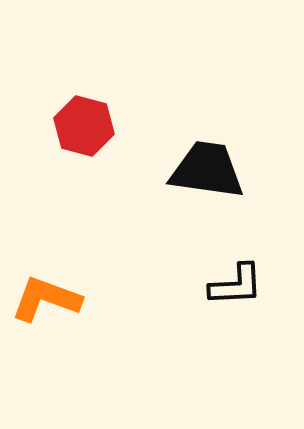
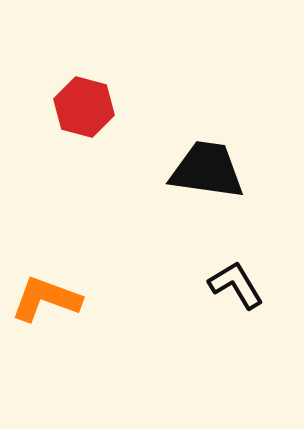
red hexagon: moved 19 px up
black L-shape: rotated 118 degrees counterclockwise
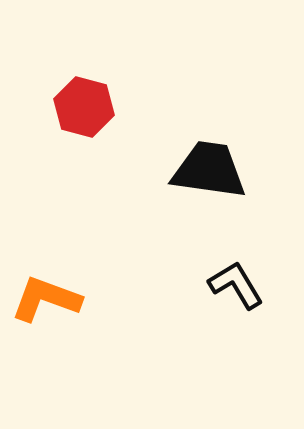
black trapezoid: moved 2 px right
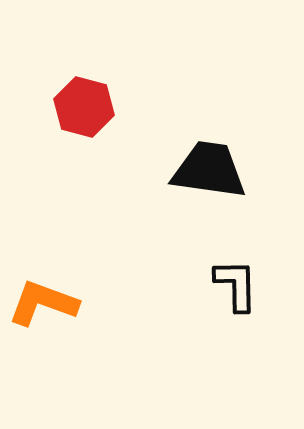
black L-shape: rotated 30 degrees clockwise
orange L-shape: moved 3 px left, 4 px down
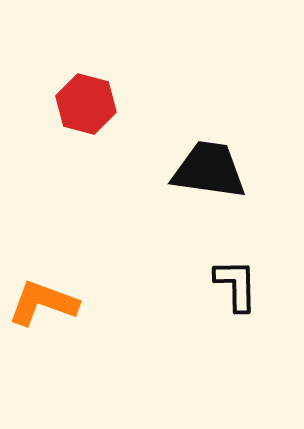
red hexagon: moved 2 px right, 3 px up
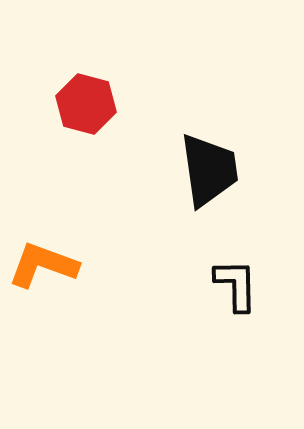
black trapezoid: rotated 74 degrees clockwise
orange L-shape: moved 38 px up
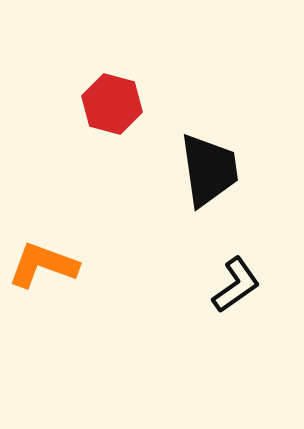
red hexagon: moved 26 px right
black L-shape: rotated 56 degrees clockwise
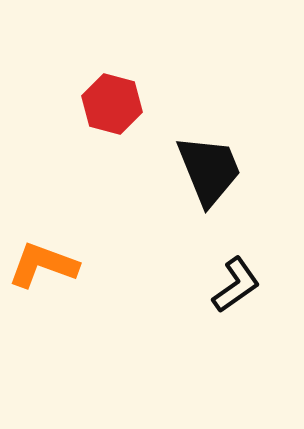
black trapezoid: rotated 14 degrees counterclockwise
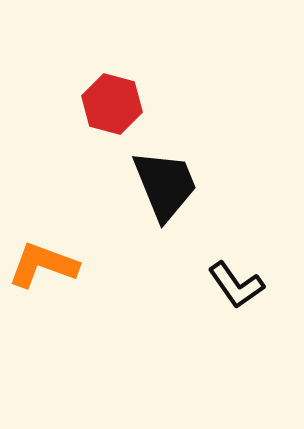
black trapezoid: moved 44 px left, 15 px down
black L-shape: rotated 90 degrees clockwise
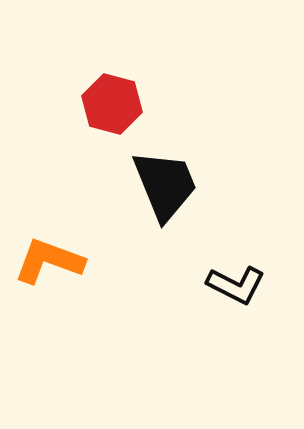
orange L-shape: moved 6 px right, 4 px up
black L-shape: rotated 28 degrees counterclockwise
